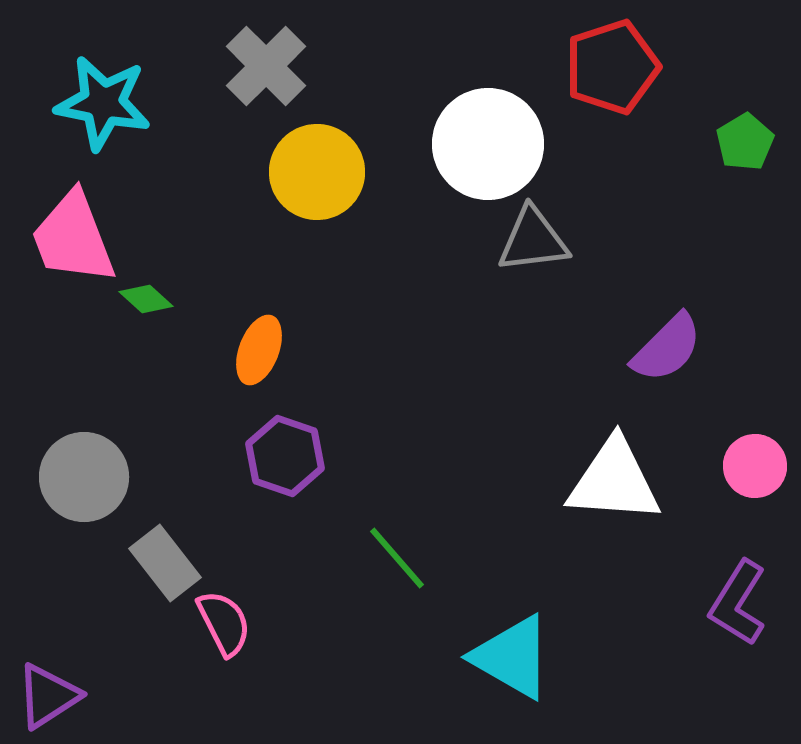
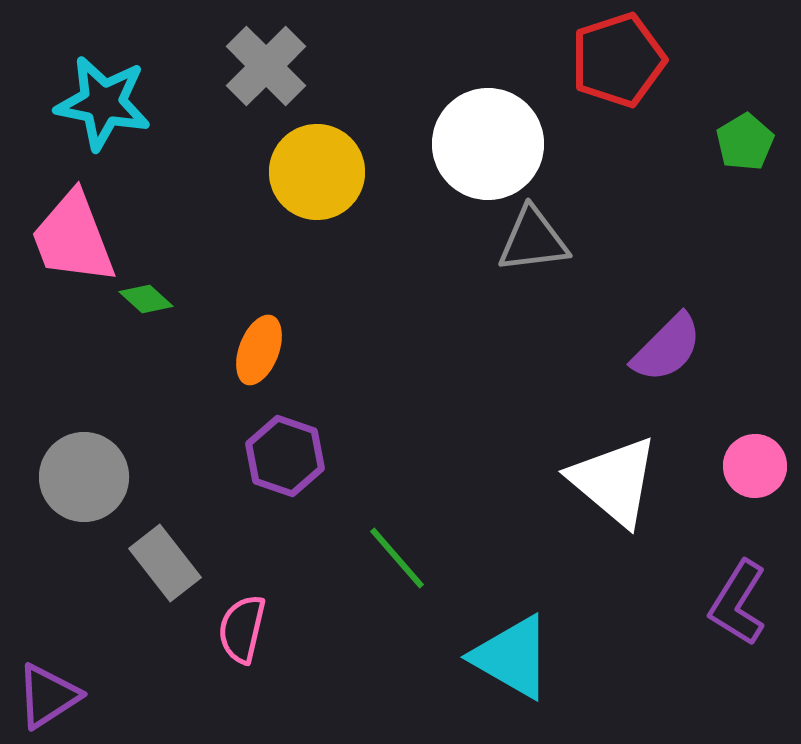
red pentagon: moved 6 px right, 7 px up
white triangle: rotated 36 degrees clockwise
pink semicircle: moved 18 px right, 6 px down; rotated 140 degrees counterclockwise
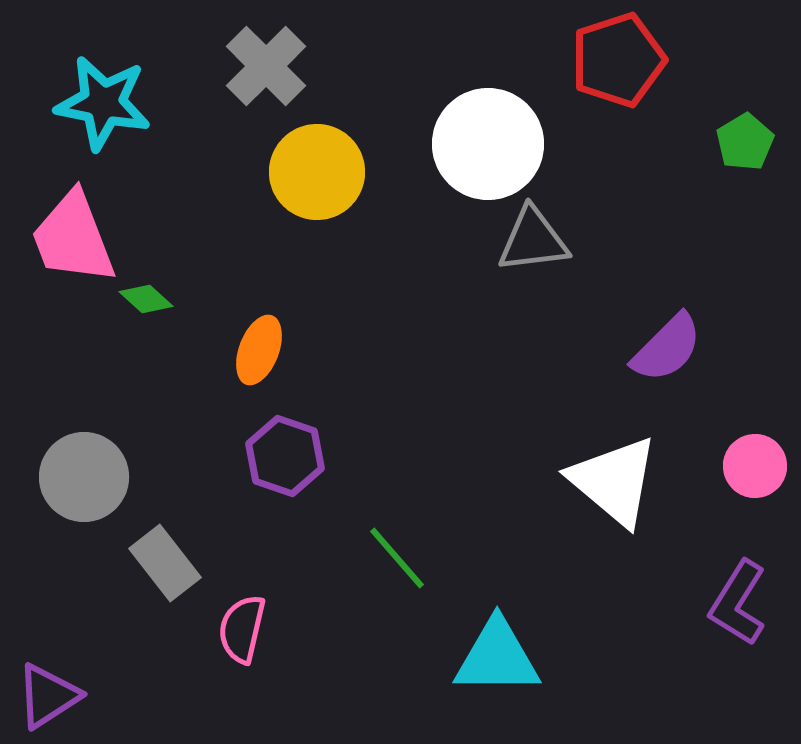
cyan triangle: moved 15 px left; rotated 30 degrees counterclockwise
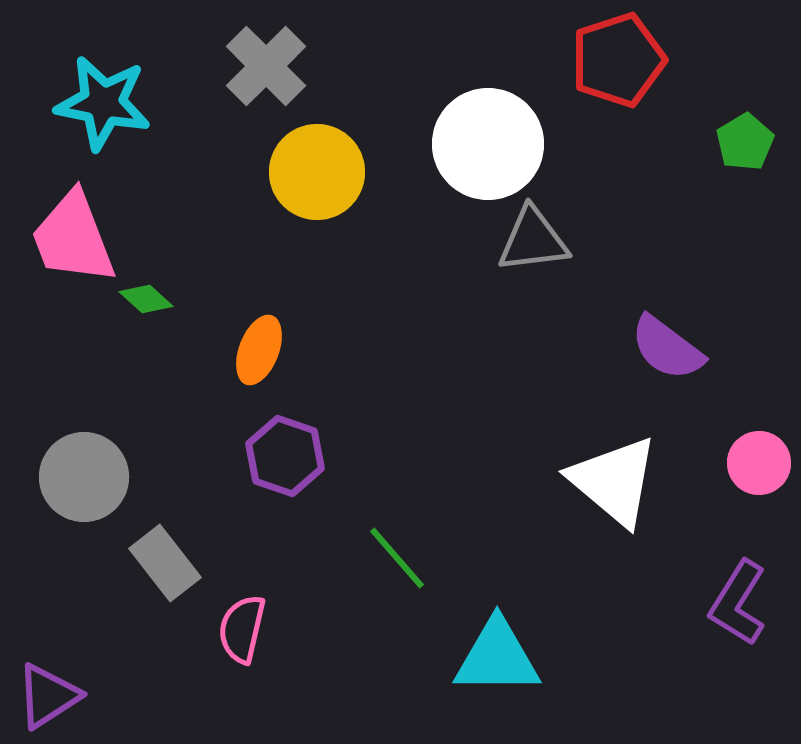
purple semicircle: rotated 82 degrees clockwise
pink circle: moved 4 px right, 3 px up
